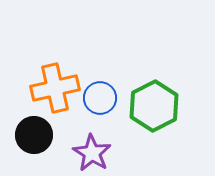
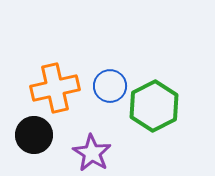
blue circle: moved 10 px right, 12 px up
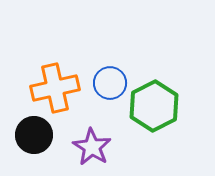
blue circle: moved 3 px up
purple star: moved 6 px up
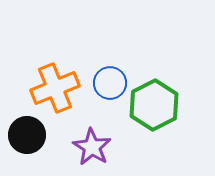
orange cross: rotated 9 degrees counterclockwise
green hexagon: moved 1 px up
black circle: moved 7 px left
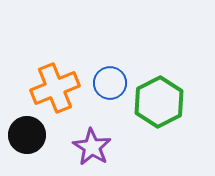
green hexagon: moved 5 px right, 3 px up
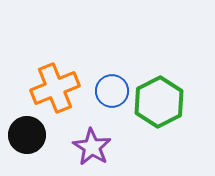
blue circle: moved 2 px right, 8 px down
